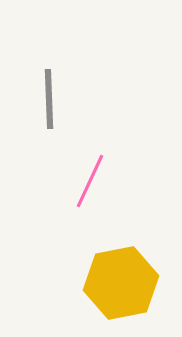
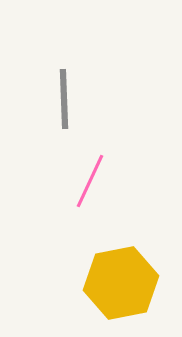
gray line: moved 15 px right
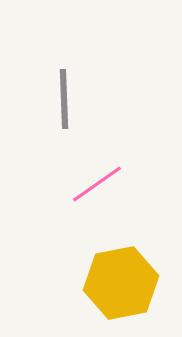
pink line: moved 7 px right, 3 px down; rotated 30 degrees clockwise
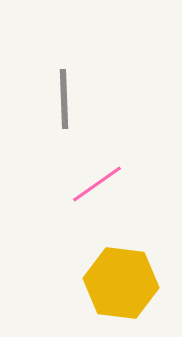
yellow hexagon: rotated 18 degrees clockwise
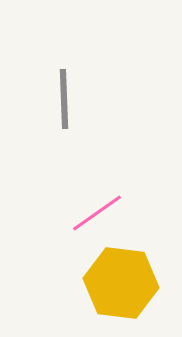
pink line: moved 29 px down
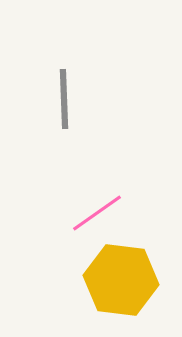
yellow hexagon: moved 3 px up
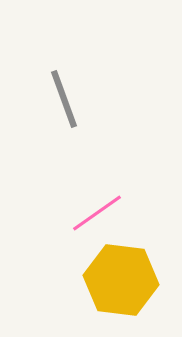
gray line: rotated 18 degrees counterclockwise
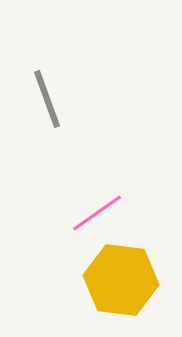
gray line: moved 17 px left
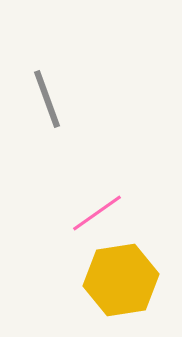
yellow hexagon: rotated 16 degrees counterclockwise
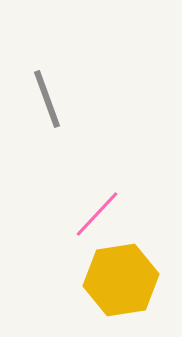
pink line: moved 1 px down; rotated 12 degrees counterclockwise
